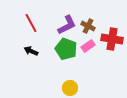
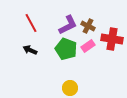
purple L-shape: moved 1 px right
black arrow: moved 1 px left, 1 px up
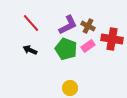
red line: rotated 12 degrees counterclockwise
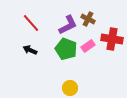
brown cross: moved 7 px up
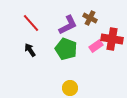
brown cross: moved 2 px right, 1 px up
pink rectangle: moved 8 px right
black arrow: rotated 32 degrees clockwise
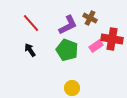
green pentagon: moved 1 px right, 1 px down
yellow circle: moved 2 px right
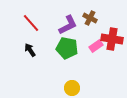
green pentagon: moved 2 px up; rotated 10 degrees counterclockwise
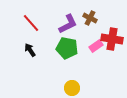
purple L-shape: moved 1 px up
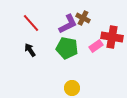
brown cross: moved 7 px left
red cross: moved 2 px up
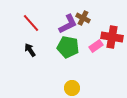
green pentagon: moved 1 px right, 1 px up
